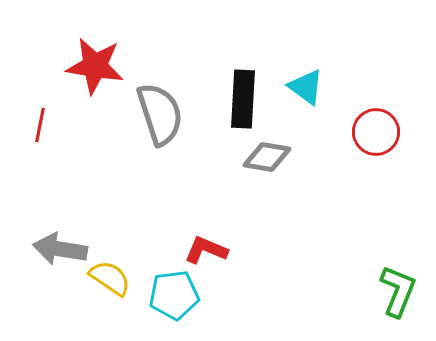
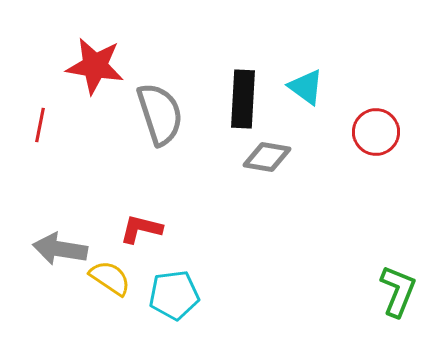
red L-shape: moved 65 px left, 21 px up; rotated 9 degrees counterclockwise
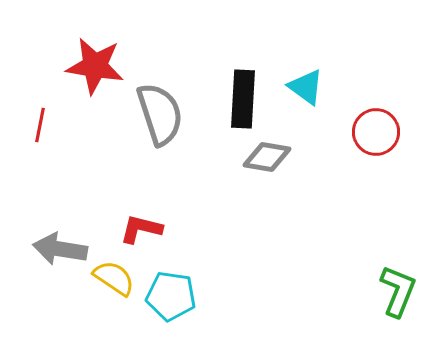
yellow semicircle: moved 4 px right
cyan pentagon: moved 3 px left, 1 px down; rotated 15 degrees clockwise
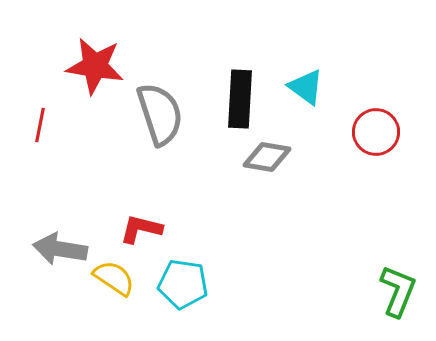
black rectangle: moved 3 px left
cyan pentagon: moved 12 px right, 12 px up
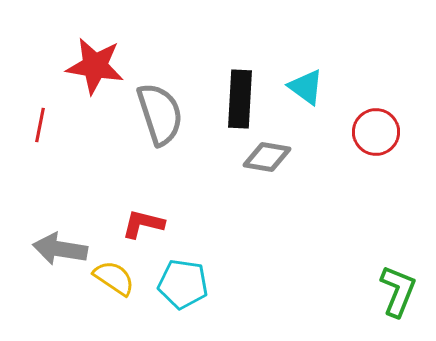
red L-shape: moved 2 px right, 5 px up
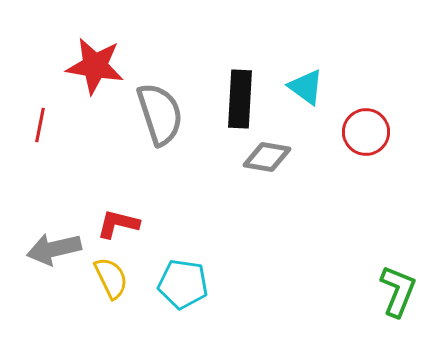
red circle: moved 10 px left
red L-shape: moved 25 px left
gray arrow: moved 6 px left; rotated 22 degrees counterclockwise
yellow semicircle: moved 3 px left; rotated 30 degrees clockwise
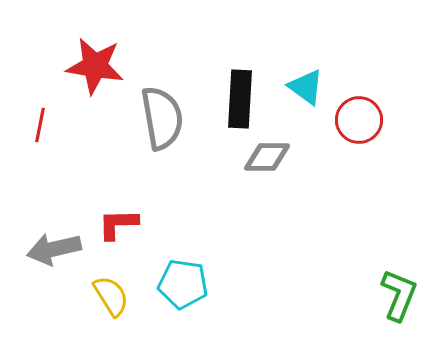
gray semicircle: moved 2 px right, 4 px down; rotated 8 degrees clockwise
red circle: moved 7 px left, 12 px up
gray diamond: rotated 9 degrees counterclockwise
red L-shape: rotated 15 degrees counterclockwise
yellow semicircle: moved 18 px down; rotated 6 degrees counterclockwise
green L-shape: moved 1 px right, 4 px down
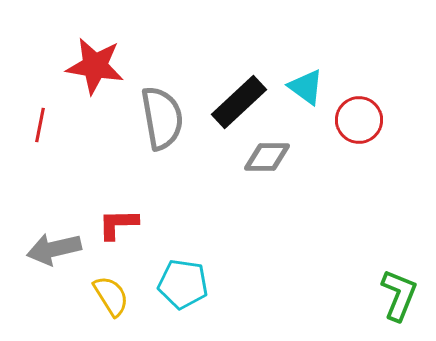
black rectangle: moved 1 px left, 3 px down; rotated 44 degrees clockwise
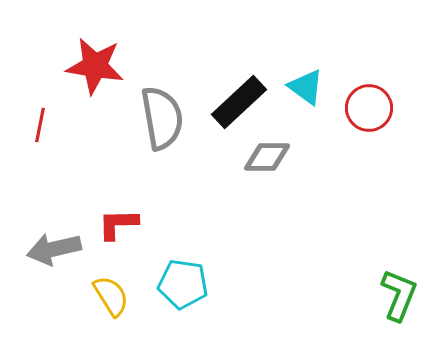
red circle: moved 10 px right, 12 px up
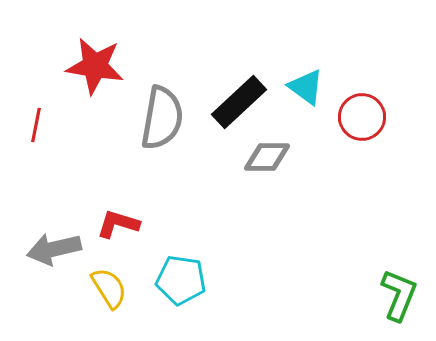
red circle: moved 7 px left, 9 px down
gray semicircle: rotated 20 degrees clockwise
red line: moved 4 px left
red L-shape: rotated 18 degrees clockwise
cyan pentagon: moved 2 px left, 4 px up
yellow semicircle: moved 2 px left, 8 px up
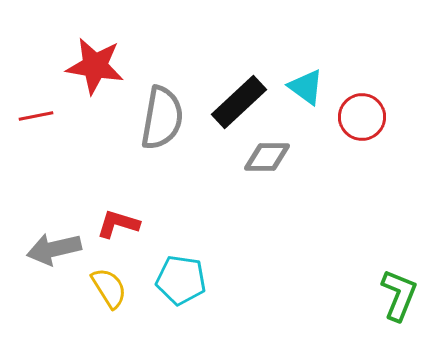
red line: moved 9 px up; rotated 68 degrees clockwise
